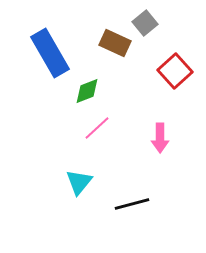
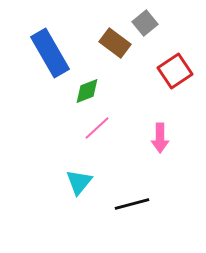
brown rectangle: rotated 12 degrees clockwise
red square: rotated 8 degrees clockwise
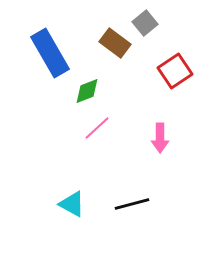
cyan triangle: moved 7 px left, 22 px down; rotated 40 degrees counterclockwise
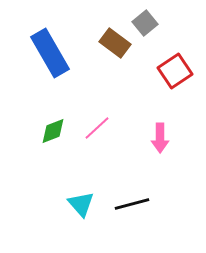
green diamond: moved 34 px left, 40 px down
cyan triangle: moved 9 px right; rotated 20 degrees clockwise
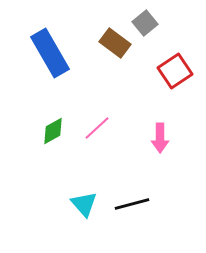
green diamond: rotated 8 degrees counterclockwise
cyan triangle: moved 3 px right
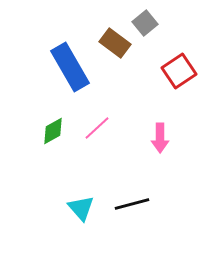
blue rectangle: moved 20 px right, 14 px down
red square: moved 4 px right
cyan triangle: moved 3 px left, 4 px down
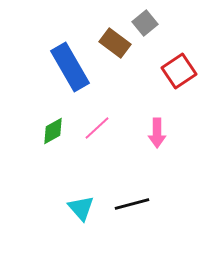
pink arrow: moved 3 px left, 5 px up
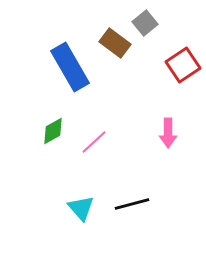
red square: moved 4 px right, 6 px up
pink line: moved 3 px left, 14 px down
pink arrow: moved 11 px right
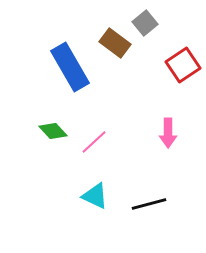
green diamond: rotated 76 degrees clockwise
black line: moved 17 px right
cyan triangle: moved 14 px right, 12 px up; rotated 24 degrees counterclockwise
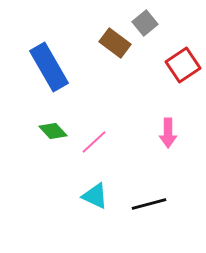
blue rectangle: moved 21 px left
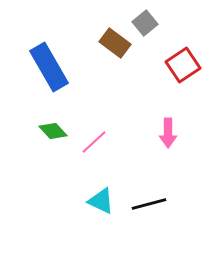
cyan triangle: moved 6 px right, 5 px down
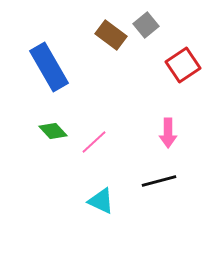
gray square: moved 1 px right, 2 px down
brown rectangle: moved 4 px left, 8 px up
black line: moved 10 px right, 23 px up
